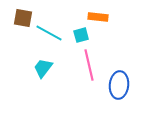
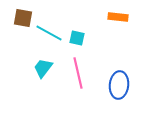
orange rectangle: moved 20 px right
cyan square: moved 4 px left, 3 px down; rotated 28 degrees clockwise
pink line: moved 11 px left, 8 px down
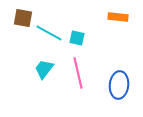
cyan trapezoid: moved 1 px right, 1 px down
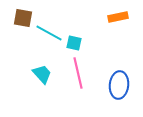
orange rectangle: rotated 18 degrees counterclockwise
cyan square: moved 3 px left, 5 px down
cyan trapezoid: moved 2 px left, 5 px down; rotated 100 degrees clockwise
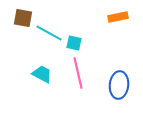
cyan trapezoid: rotated 20 degrees counterclockwise
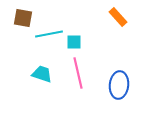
orange rectangle: rotated 60 degrees clockwise
cyan line: moved 1 px down; rotated 40 degrees counterclockwise
cyan square: moved 1 px up; rotated 14 degrees counterclockwise
cyan trapezoid: rotated 10 degrees counterclockwise
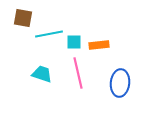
orange rectangle: moved 19 px left, 28 px down; rotated 54 degrees counterclockwise
blue ellipse: moved 1 px right, 2 px up
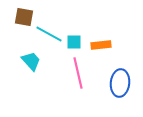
brown square: moved 1 px right, 1 px up
cyan line: rotated 40 degrees clockwise
orange rectangle: moved 2 px right
cyan trapezoid: moved 11 px left, 13 px up; rotated 30 degrees clockwise
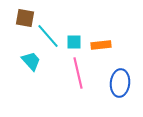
brown square: moved 1 px right, 1 px down
cyan line: moved 1 px left, 2 px down; rotated 20 degrees clockwise
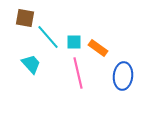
cyan line: moved 1 px down
orange rectangle: moved 3 px left, 3 px down; rotated 42 degrees clockwise
cyan trapezoid: moved 3 px down
blue ellipse: moved 3 px right, 7 px up
